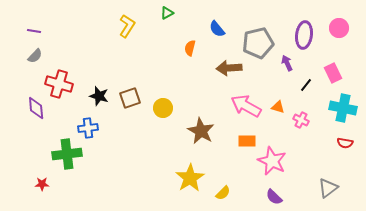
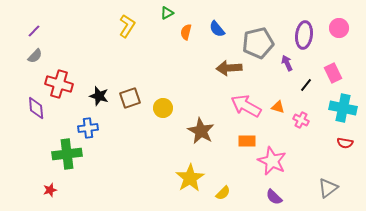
purple line: rotated 56 degrees counterclockwise
orange semicircle: moved 4 px left, 16 px up
red star: moved 8 px right, 6 px down; rotated 16 degrees counterclockwise
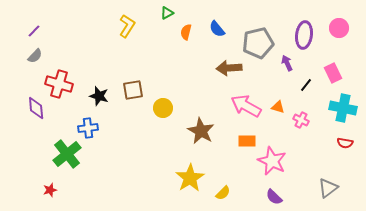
brown square: moved 3 px right, 8 px up; rotated 10 degrees clockwise
green cross: rotated 32 degrees counterclockwise
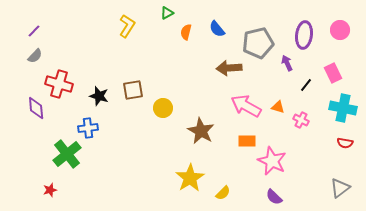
pink circle: moved 1 px right, 2 px down
gray triangle: moved 12 px right
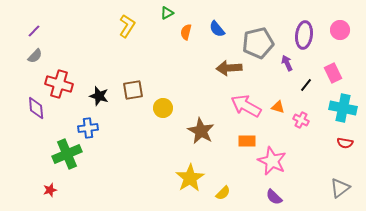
green cross: rotated 16 degrees clockwise
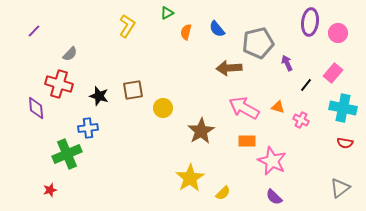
pink circle: moved 2 px left, 3 px down
purple ellipse: moved 6 px right, 13 px up
gray semicircle: moved 35 px right, 2 px up
pink rectangle: rotated 66 degrees clockwise
pink arrow: moved 2 px left, 2 px down
brown star: rotated 12 degrees clockwise
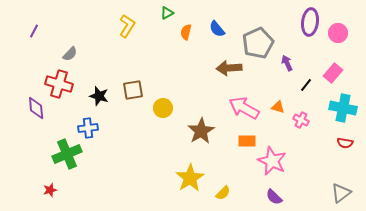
purple line: rotated 16 degrees counterclockwise
gray pentagon: rotated 12 degrees counterclockwise
gray triangle: moved 1 px right, 5 px down
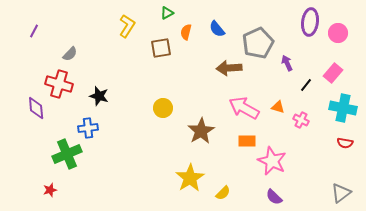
brown square: moved 28 px right, 42 px up
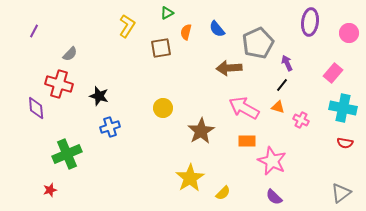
pink circle: moved 11 px right
black line: moved 24 px left
blue cross: moved 22 px right, 1 px up; rotated 12 degrees counterclockwise
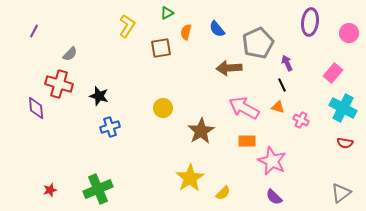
black line: rotated 64 degrees counterclockwise
cyan cross: rotated 16 degrees clockwise
green cross: moved 31 px right, 35 px down
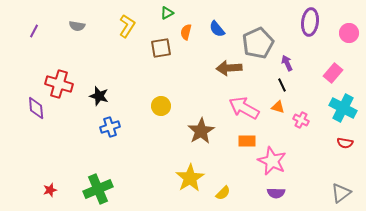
gray semicircle: moved 7 px right, 28 px up; rotated 56 degrees clockwise
yellow circle: moved 2 px left, 2 px up
purple semicircle: moved 2 px right, 4 px up; rotated 42 degrees counterclockwise
